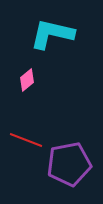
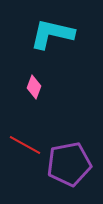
pink diamond: moved 7 px right, 7 px down; rotated 30 degrees counterclockwise
red line: moved 1 px left, 5 px down; rotated 8 degrees clockwise
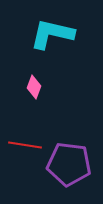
red line: rotated 20 degrees counterclockwise
purple pentagon: rotated 18 degrees clockwise
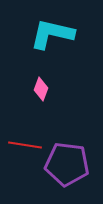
pink diamond: moved 7 px right, 2 px down
purple pentagon: moved 2 px left
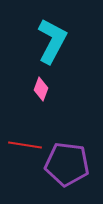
cyan L-shape: moved 7 px down; rotated 105 degrees clockwise
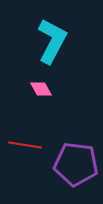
pink diamond: rotated 50 degrees counterclockwise
purple pentagon: moved 9 px right
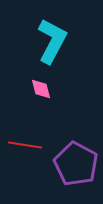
pink diamond: rotated 15 degrees clockwise
purple pentagon: rotated 21 degrees clockwise
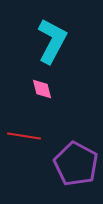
pink diamond: moved 1 px right
red line: moved 1 px left, 9 px up
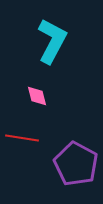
pink diamond: moved 5 px left, 7 px down
red line: moved 2 px left, 2 px down
